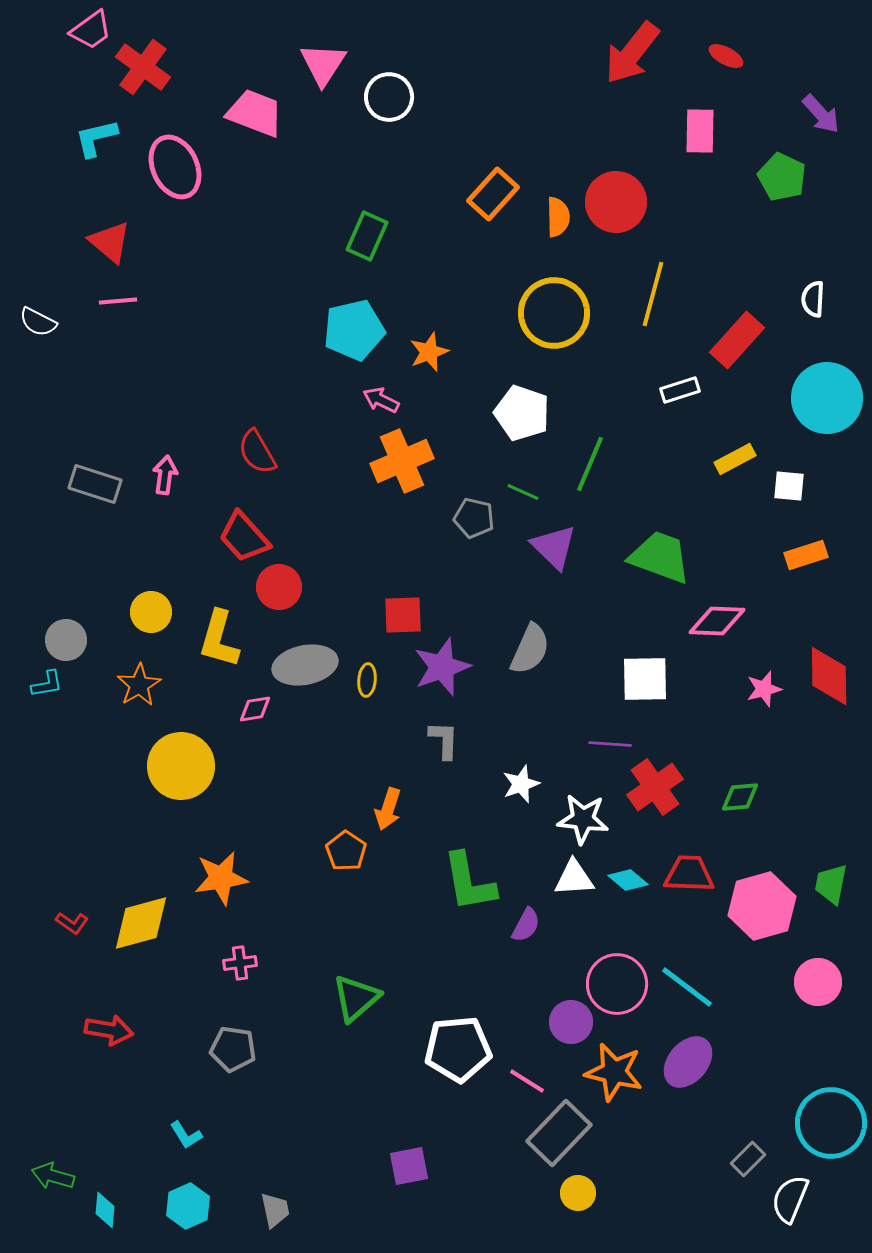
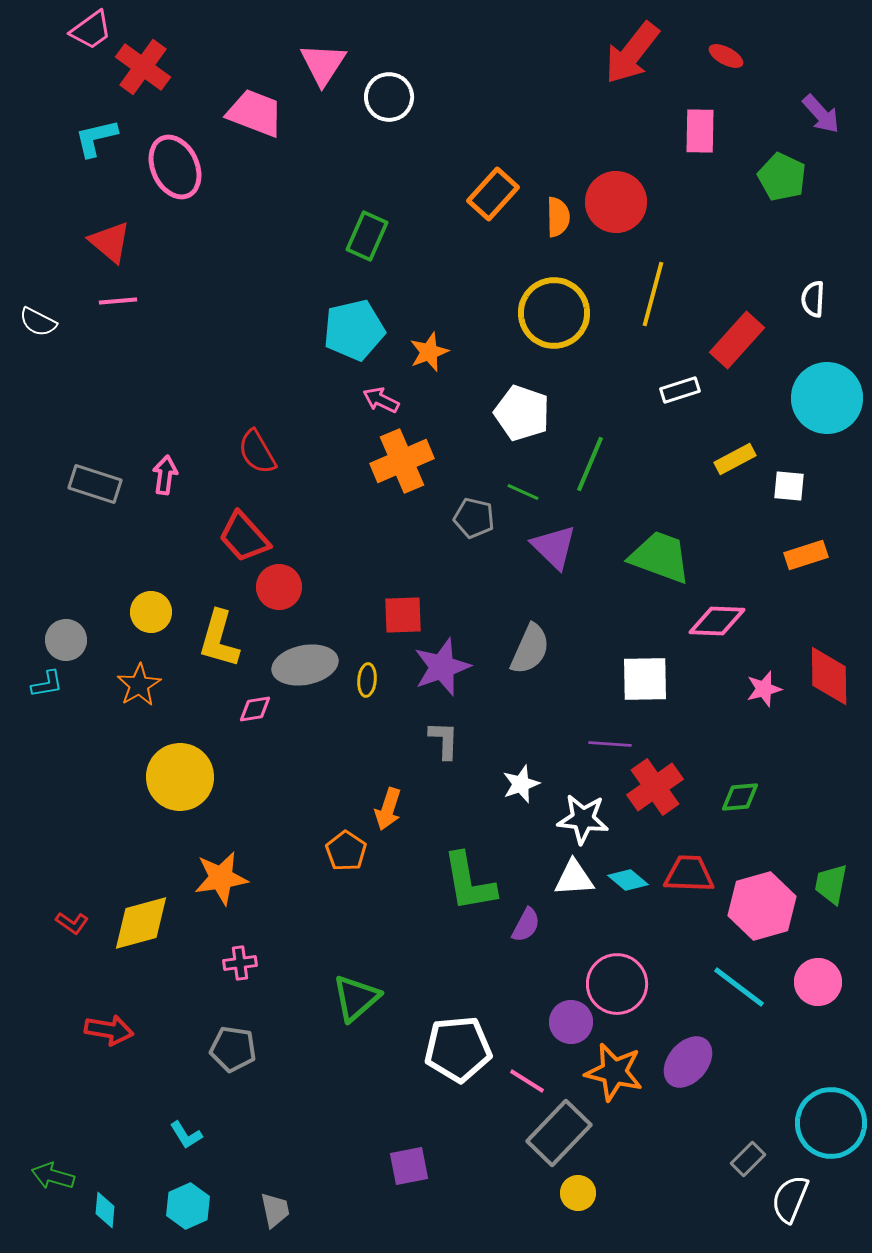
yellow circle at (181, 766): moved 1 px left, 11 px down
cyan line at (687, 987): moved 52 px right
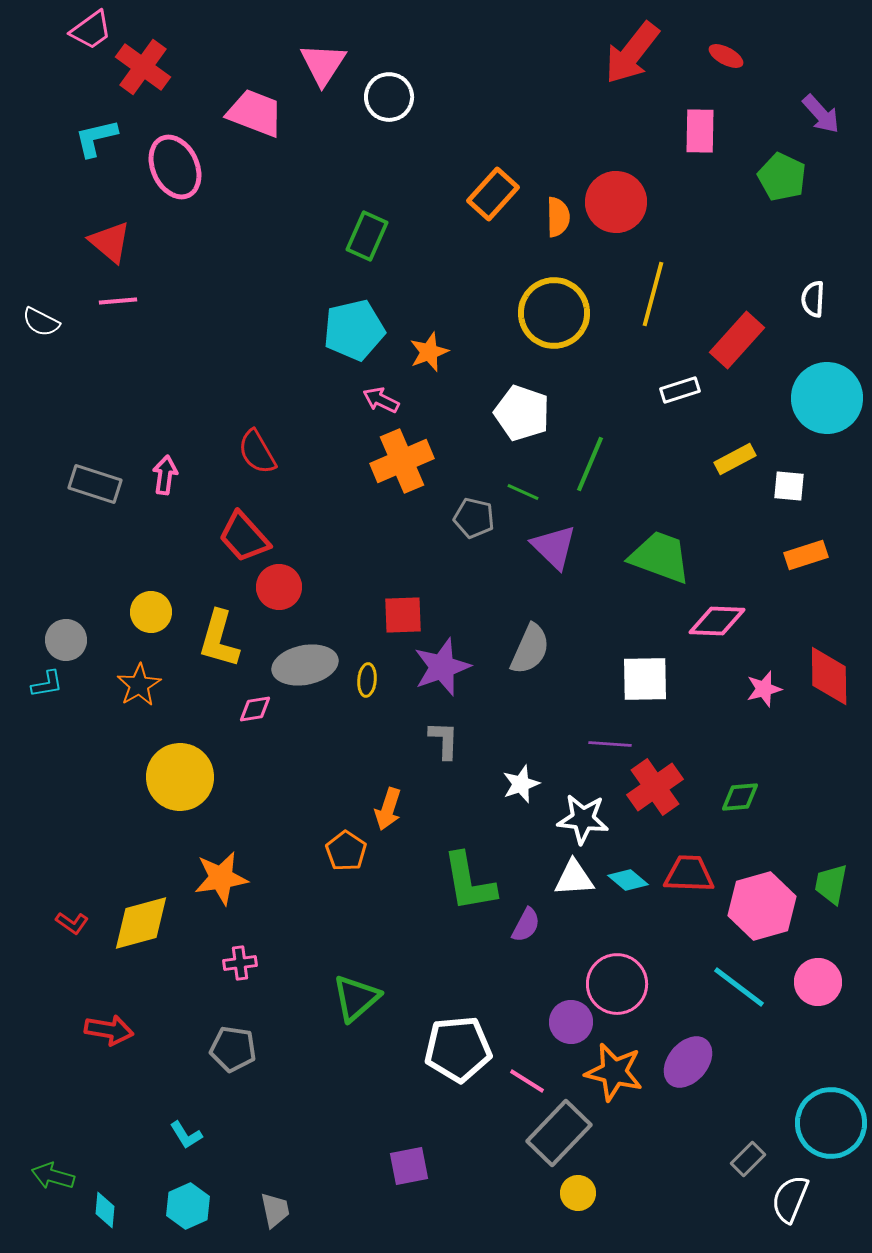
white semicircle at (38, 322): moved 3 px right
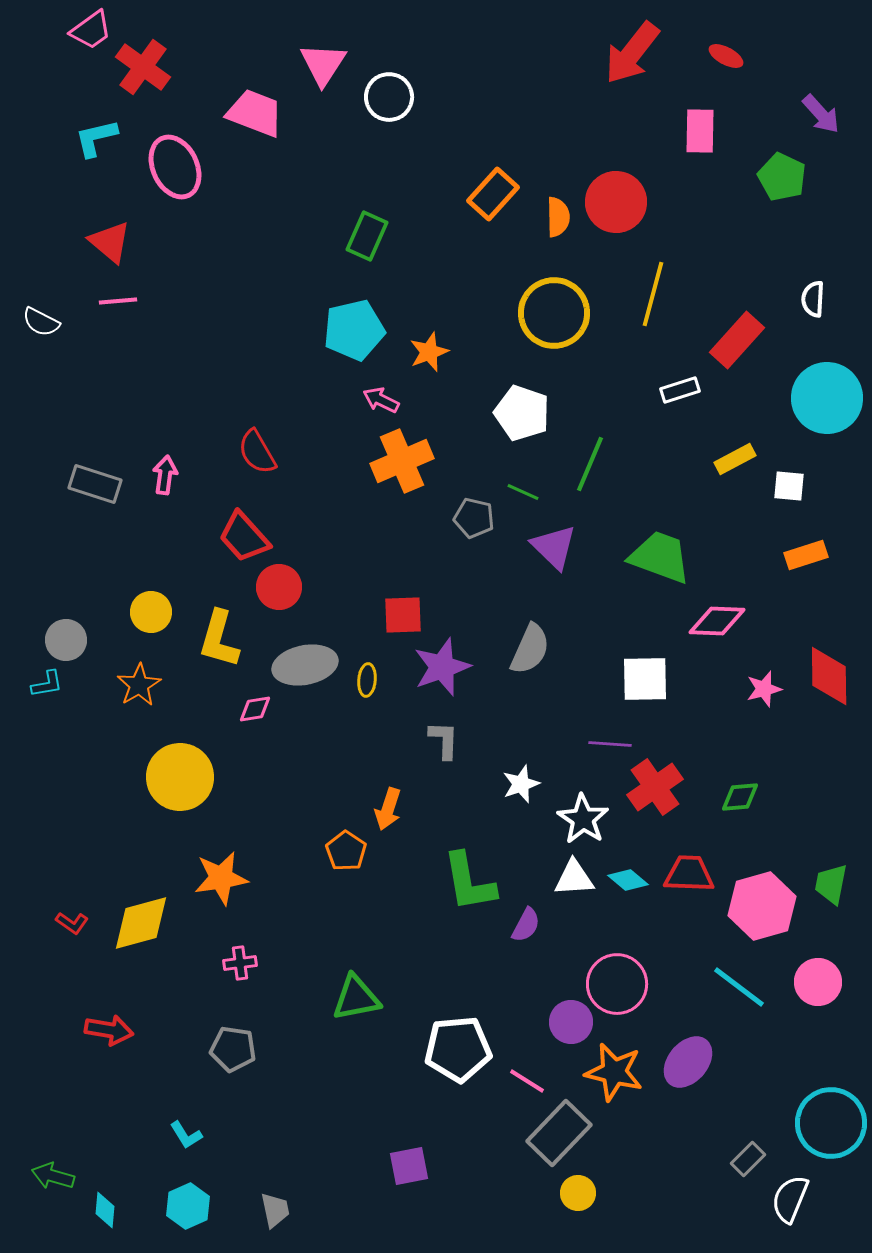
white star at (583, 819): rotated 27 degrees clockwise
green triangle at (356, 998): rotated 30 degrees clockwise
